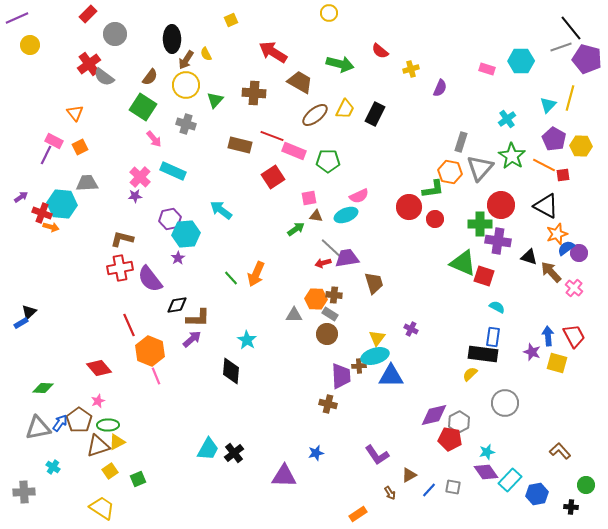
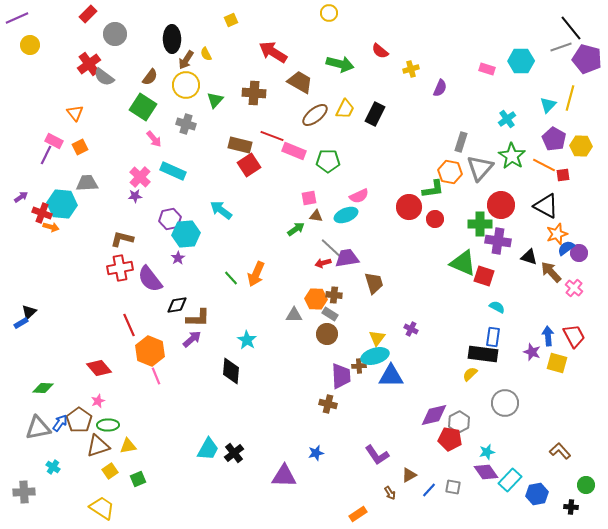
red square at (273, 177): moved 24 px left, 12 px up
yellow triangle at (117, 442): moved 11 px right, 4 px down; rotated 18 degrees clockwise
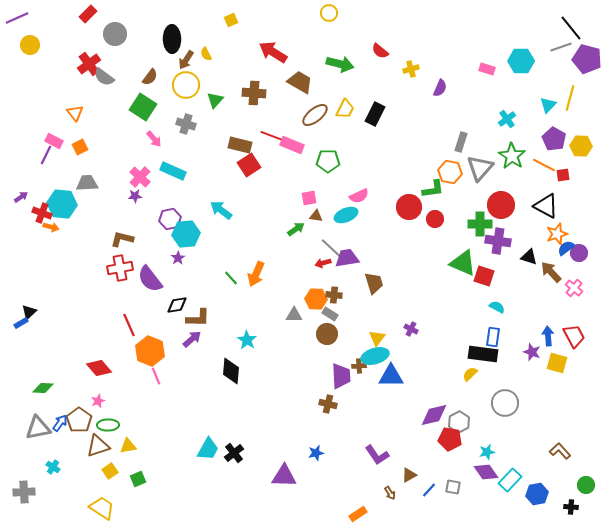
pink rectangle at (294, 151): moved 2 px left, 6 px up
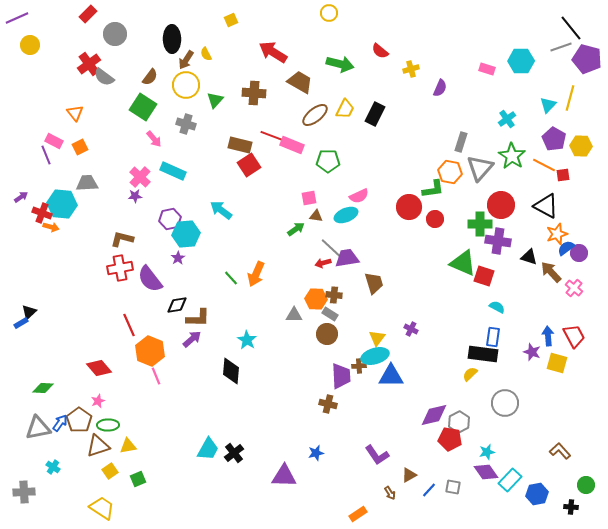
purple line at (46, 155): rotated 48 degrees counterclockwise
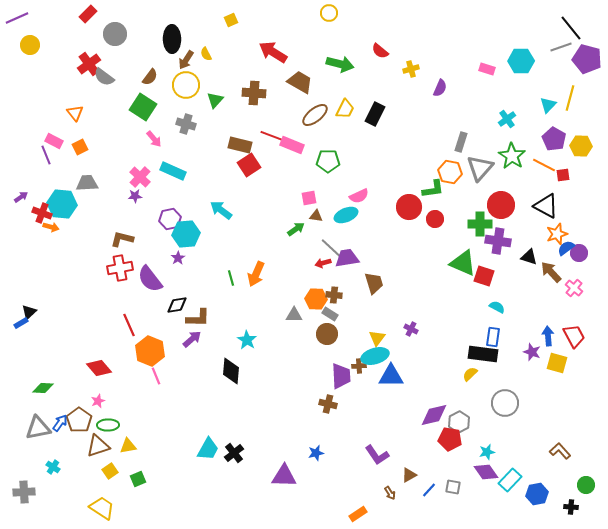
green line at (231, 278): rotated 28 degrees clockwise
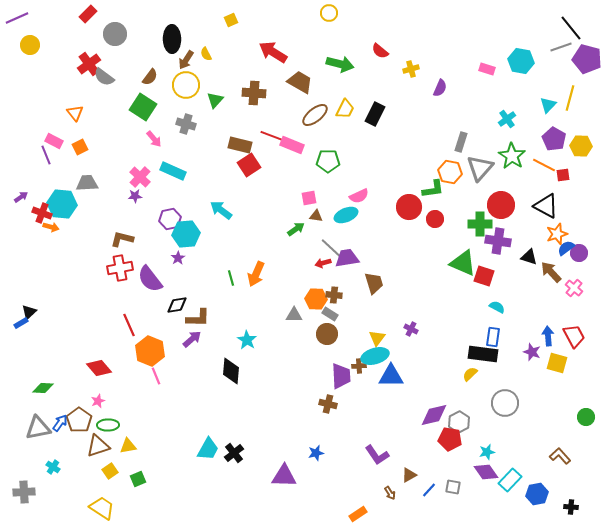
cyan hexagon at (521, 61): rotated 10 degrees clockwise
brown L-shape at (560, 451): moved 5 px down
green circle at (586, 485): moved 68 px up
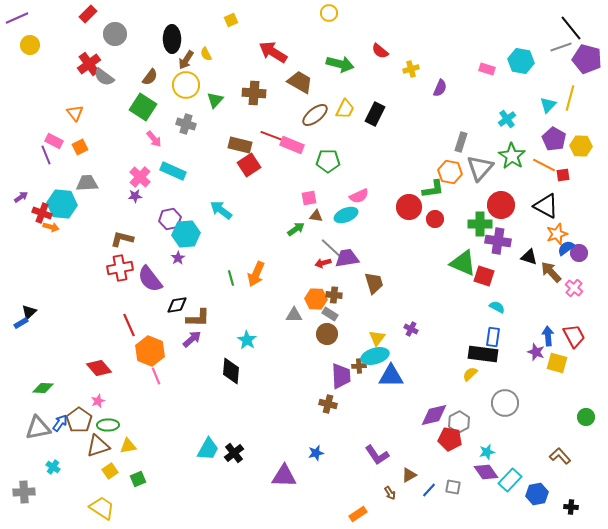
purple star at (532, 352): moved 4 px right
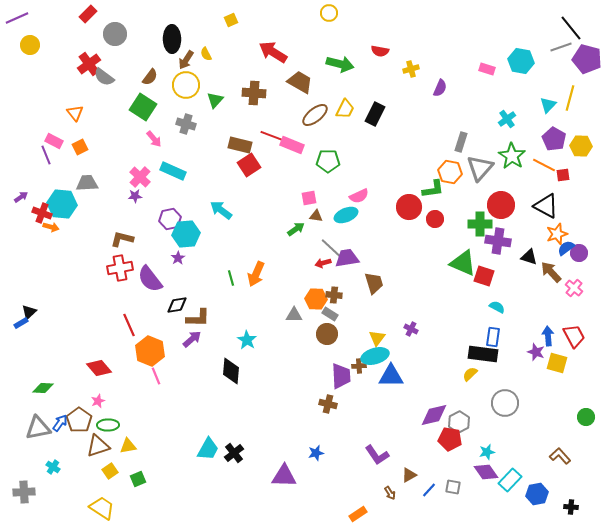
red semicircle at (380, 51): rotated 30 degrees counterclockwise
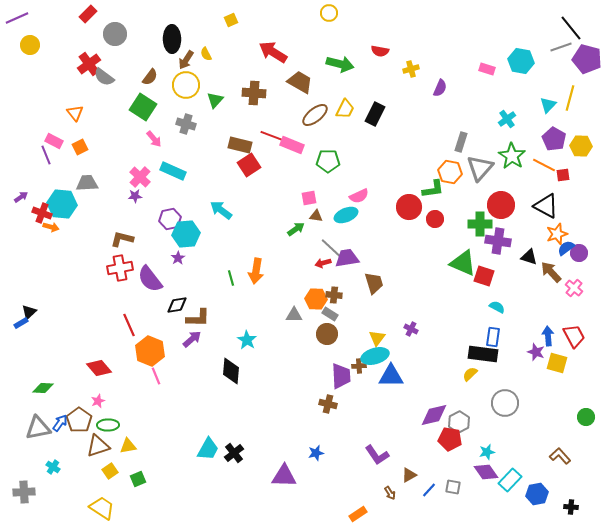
orange arrow at (256, 274): moved 3 px up; rotated 15 degrees counterclockwise
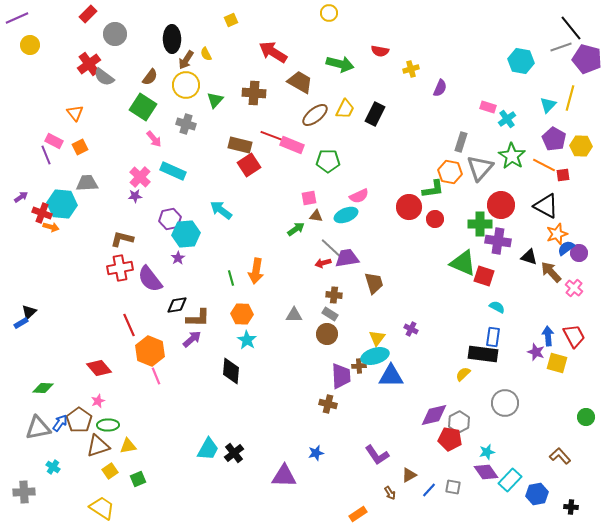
pink rectangle at (487, 69): moved 1 px right, 38 px down
orange hexagon at (316, 299): moved 74 px left, 15 px down
yellow semicircle at (470, 374): moved 7 px left
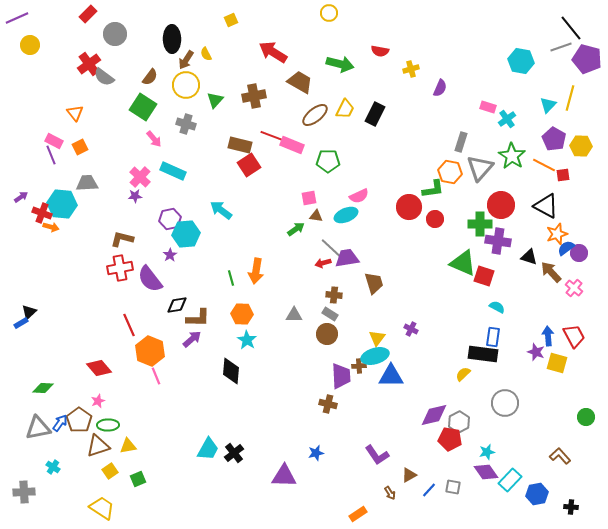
brown cross at (254, 93): moved 3 px down; rotated 15 degrees counterclockwise
purple line at (46, 155): moved 5 px right
purple star at (178, 258): moved 8 px left, 3 px up
